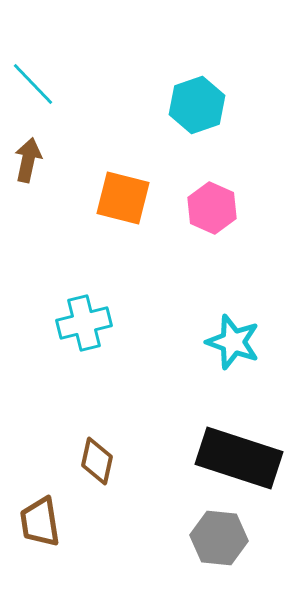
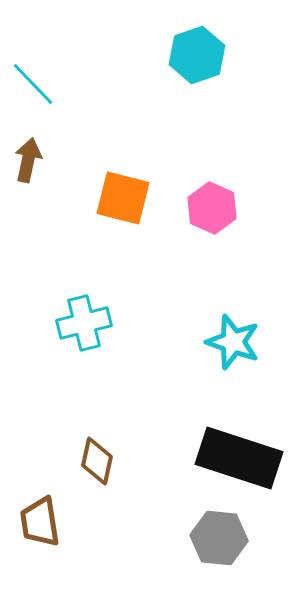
cyan hexagon: moved 50 px up
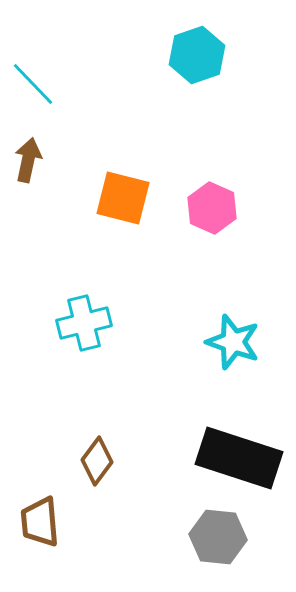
brown diamond: rotated 24 degrees clockwise
brown trapezoid: rotated 4 degrees clockwise
gray hexagon: moved 1 px left, 1 px up
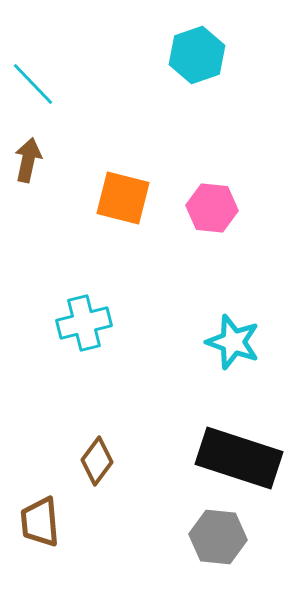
pink hexagon: rotated 18 degrees counterclockwise
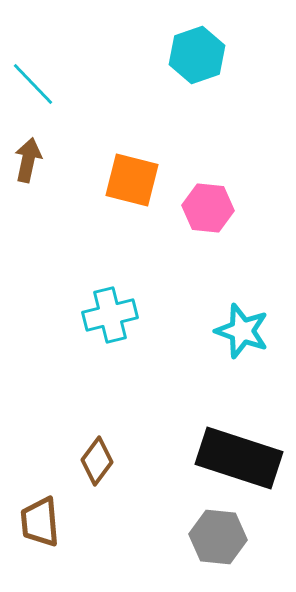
orange square: moved 9 px right, 18 px up
pink hexagon: moved 4 px left
cyan cross: moved 26 px right, 8 px up
cyan star: moved 9 px right, 11 px up
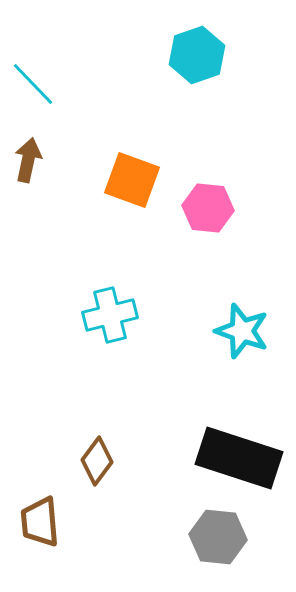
orange square: rotated 6 degrees clockwise
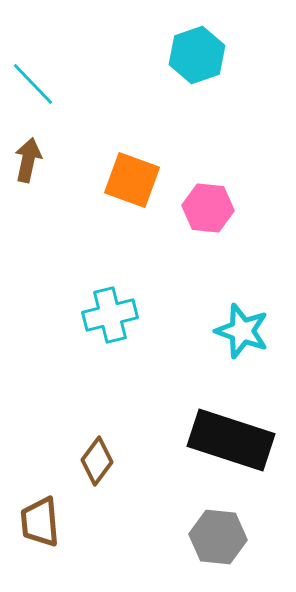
black rectangle: moved 8 px left, 18 px up
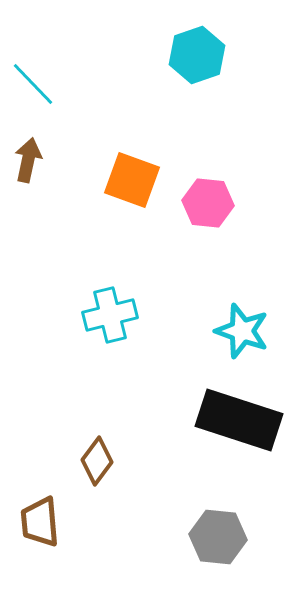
pink hexagon: moved 5 px up
black rectangle: moved 8 px right, 20 px up
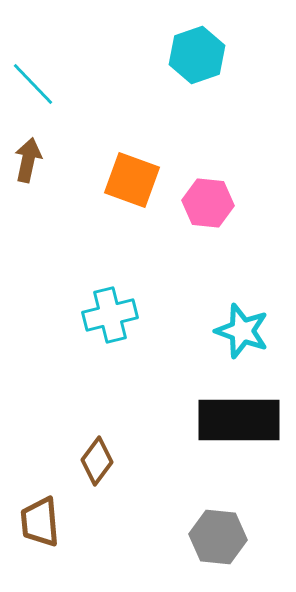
black rectangle: rotated 18 degrees counterclockwise
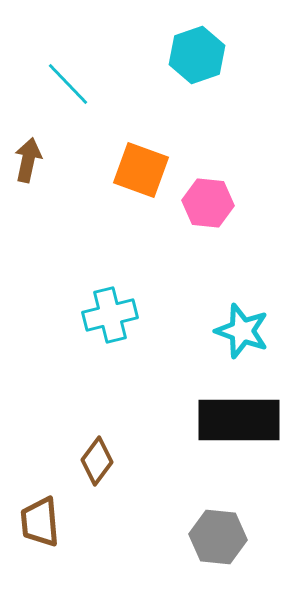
cyan line: moved 35 px right
orange square: moved 9 px right, 10 px up
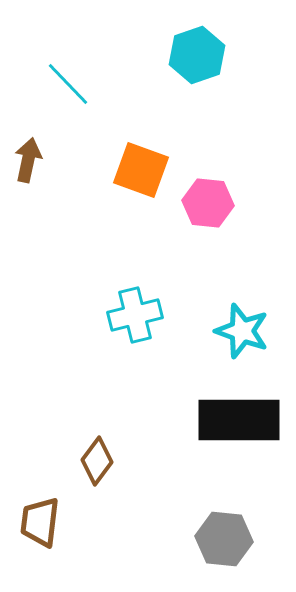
cyan cross: moved 25 px right
brown trapezoid: rotated 12 degrees clockwise
gray hexagon: moved 6 px right, 2 px down
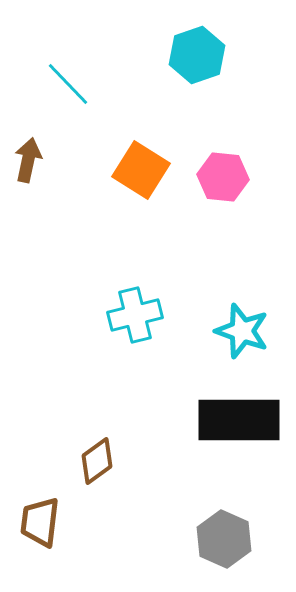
orange square: rotated 12 degrees clockwise
pink hexagon: moved 15 px right, 26 px up
brown diamond: rotated 18 degrees clockwise
gray hexagon: rotated 18 degrees clockwise
